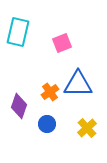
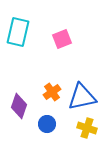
pink square: moved 4 px up
blue triangle: moved 4 px right, 13 px down; rotated 12 degrees counterclockwise
orange cross: moved 2 px right
yellow cross: rotated 30 degrees counterclockwise
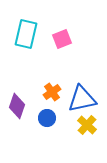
cyan rectangle: moved 8 px right, 2 px down
blue triangle: moved 2 px down
purple diamond: moved 2 px left
blue circle: moved 6 px up
yellow cross: moved 3 px up; rotated 24 degrees clockwise
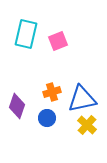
pink square: moved 4 px left, 2 px down
orange cross: rotated 18 degrees clockwise
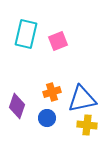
yellow cross: rotated 36 degrees counterclockwise
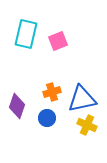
yellow cross: rotated 18 degrees clockwise
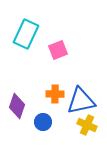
cyan rectangle: rotated 12 degrees clockwise
pink square: moved 9 px down
orange cross: moved 3 px right, 2 px down; rotated 18 degrees clockwise
blue triangle: moved 1 px left, 2 px down
blue circle: moved 4 px left, 4 px down
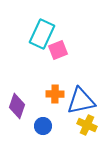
cyan rectangle: moved 16 px right
blue circle: moved 4 px down
